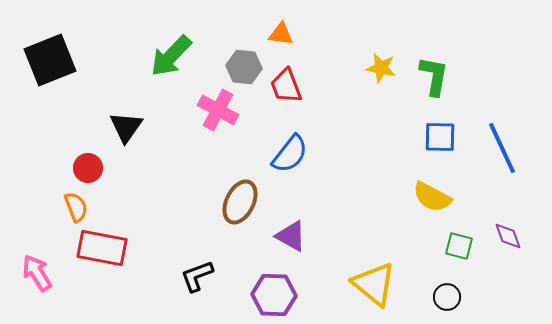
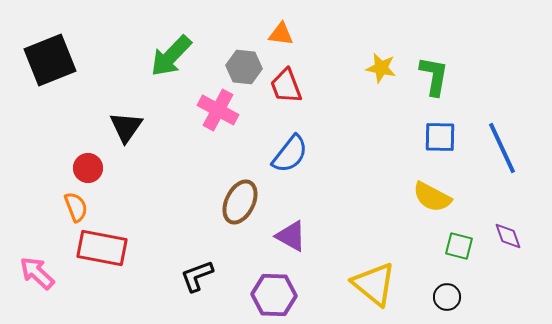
pink arrow: rotated 15 degrees counterclockwise
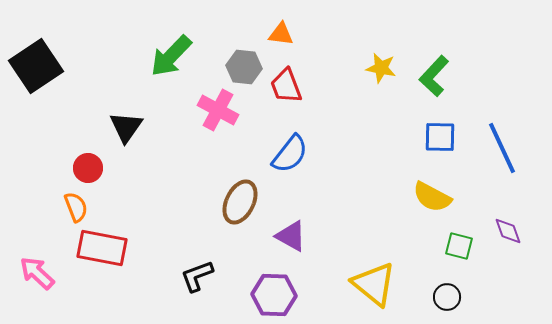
black square: moved 14 px left, 6 px down; rotated 12 degrees counterclockwise
green L-shape: rotated 147 degrees counterclockwise
purple diamond: moved 5 px up
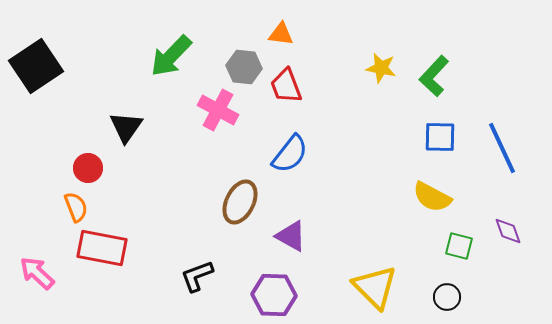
yellow triangle: moved 1 px right, 3 px down; rotated 6 degrees clockwise
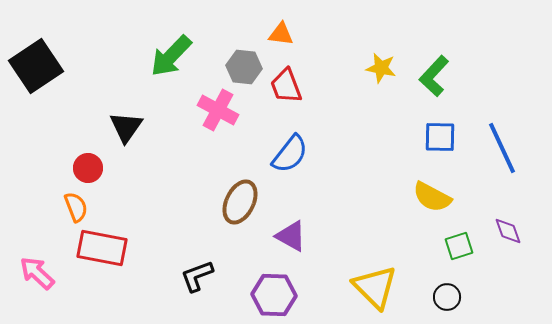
green square: rotated 32 degrees counterclockwise
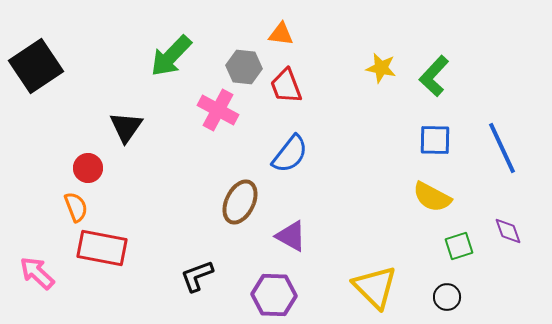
blue square: moved 5 px left, 3 px down
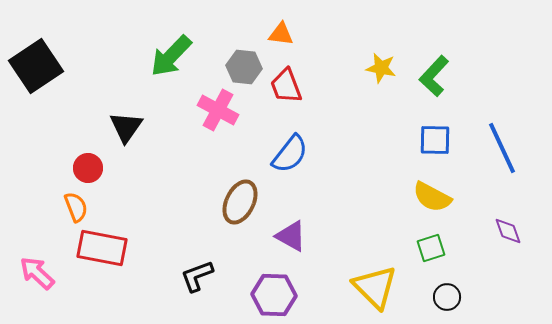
green square: moved 28 px left, 2 px down
